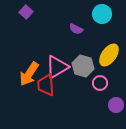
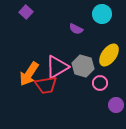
red trapezoid: rotated 95 degrees counterclockwise
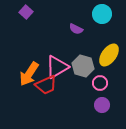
red trapezoid: rotated 15 degrees counterclockwise
purple circle: moved 14 px left
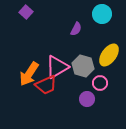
purple semicircle: rotated 88 degrees counterclockwise
purple circle: moved 15 px left, 6 px up
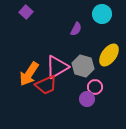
pink circle: moved 5 px left, 4 px down
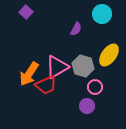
purple circle: moved 7 px down
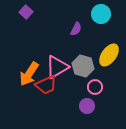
cyan circle: moved 1 px left
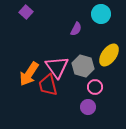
pink triangle: rotated 35 degrees counterclockwise
red trapezoid: moved 2 px right; rotated 100 degrees clockwise
purple circle: moved 1 px right, 1 px down
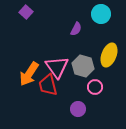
yellow ellipse: rotated 15 degrees counterclockwise
purple circle: moved 10 px left, 2 px down
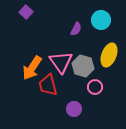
cyan circle: moved 6 px down
pink triangle: moved 4 px right, 5 px up
orange arrow: moved 3 px right, 6 px up
purple circle: moved 4 px left
